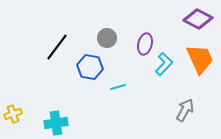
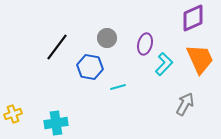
purple diamond: moved 5 px left, 1 px up; rotated 52 degrees counterclockwise
gray arrow: moved 6 px up
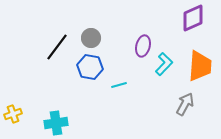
gray circle: moved 16 px left
purple ellipse: moved 2 px left, 2 px down
orange trapezoid: moved 7 px down; rotated 28 degrees clockwise
cyan line: moved 1 px right, 2 px up
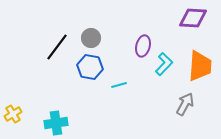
purple diamond: rotated 28 degrees clockwise
yellow cross: rotated 12 degrees counterclockwise
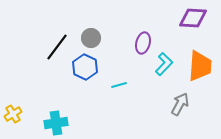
purple ellipse: moved 3 px up
blue hexagon: moved 5 px left; rotated 15 degrees clockwise
gray arrow: moved 5 px left
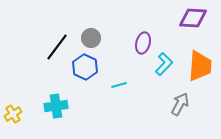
cyan cross: moved 17 px up
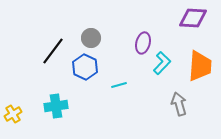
black line: moved 4 px left, 4 px down
cyan L-shape: moved 2 px left, 1 px up
gray arrow: moved 1 px left; rotated 45 degrees counterclockwise
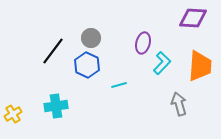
blue hexagon: moved 2 px right, 2 px up
